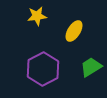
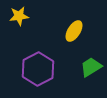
yellow star: moved 18 px left
purple hexagon: moved 5 px left
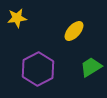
yellow star: moved 2 px left, 2 px down
yellow ellipse: rotated 10 degrees clockwise
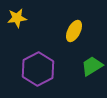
yellow ellipse: rotated 15 degrees counterclockwise
green trapezoid: moved 1 px right, 1 px up
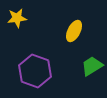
purple hexagon: moved 3 px left, 2 px down; rotated 12 degrees counterclockwise
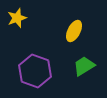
yellow star: rotated 12 degrees counterclockwise
green trapezoid: moved 8 px left
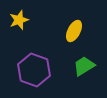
yellow star: moved 2 px right, 2 px down
purple hexagon: moved 1 px left, 1 px up
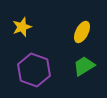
yellow star: moved 3 px right, 7 px down
yellow ellipse: moved 8 px right, 1 px down
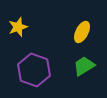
yellow star: moved 4 px left
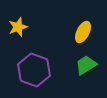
yellow ellipse: moved 1 px right
green trapezoid: moved 2 px right, 1 px up
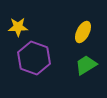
yellow star: rotated 18 degrees clockwise
purple hexagon: moved 12 px up
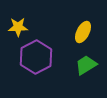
purple hexagon: moved 2 px right, 1 px up; rotated 12 degrees clockwise
